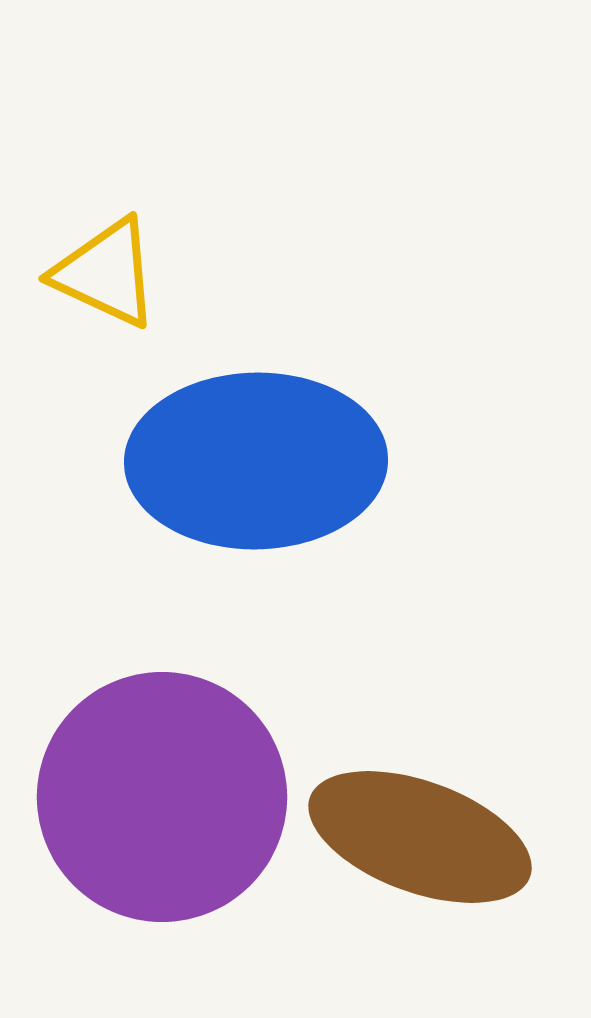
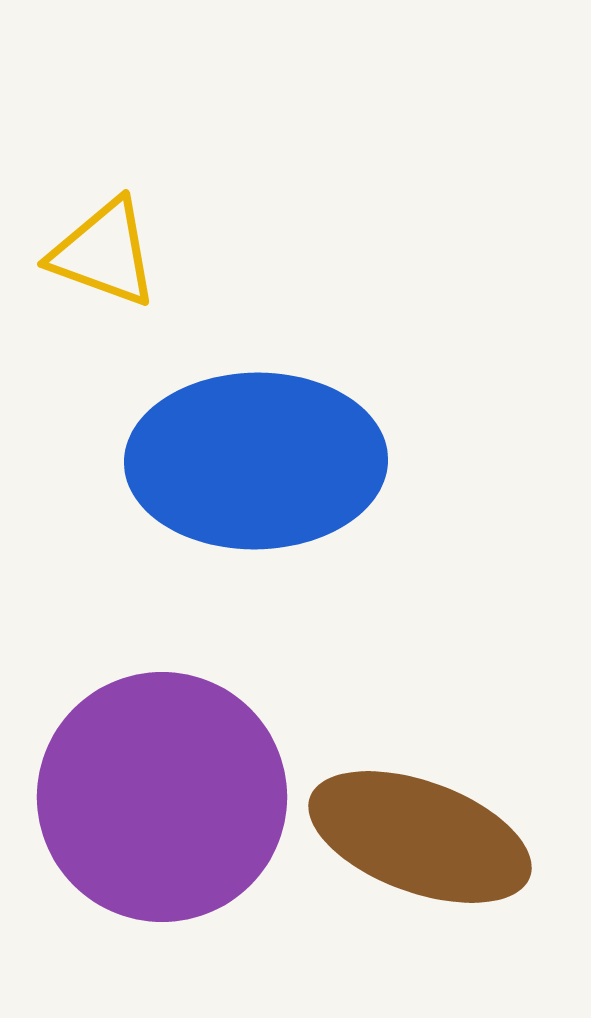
yellow triangle: moved 2 px left, 20 px up; rotated 5 degrees counterclockwise
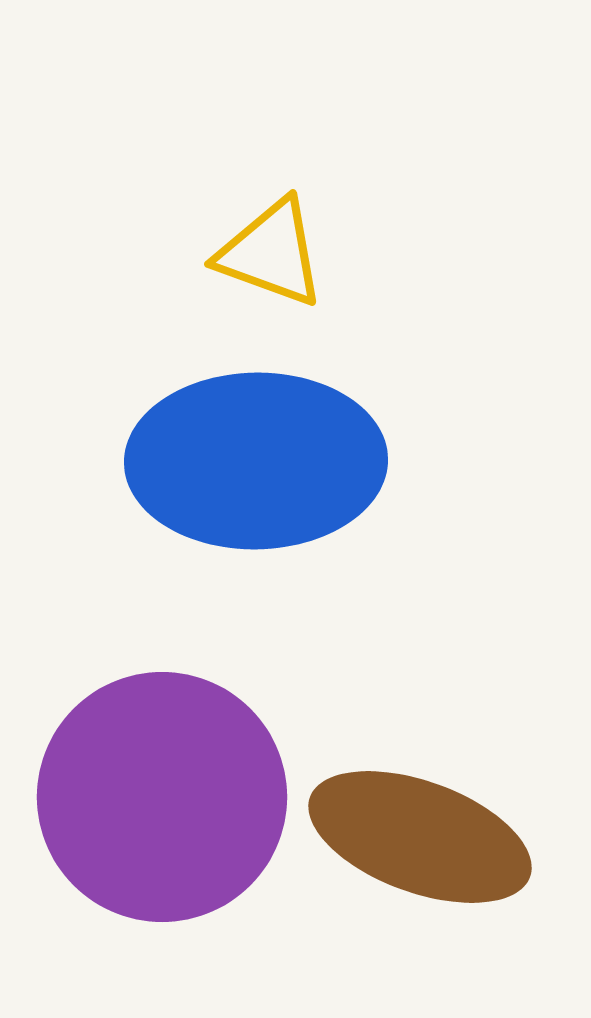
yellow triangle: moved 167 px right
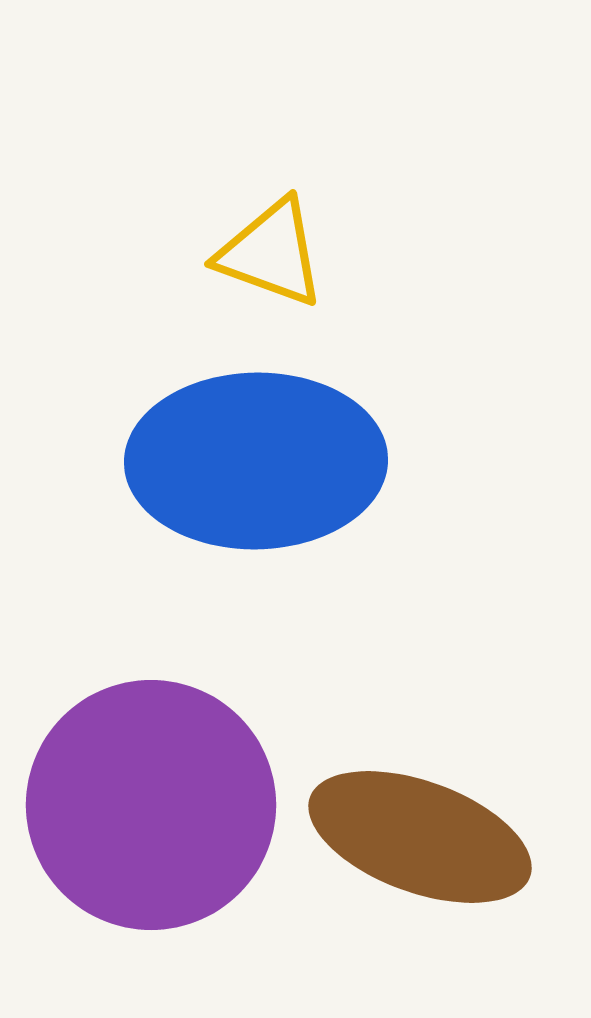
purple circle: moved 11 px left, 8 px down
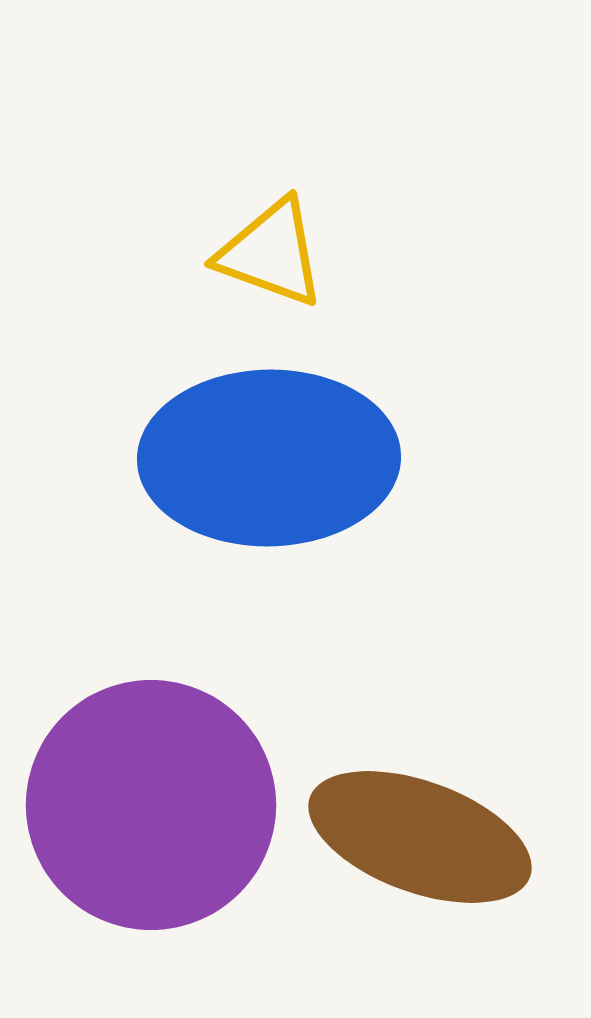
blue ellipse: moved 13 px right, 3 px up
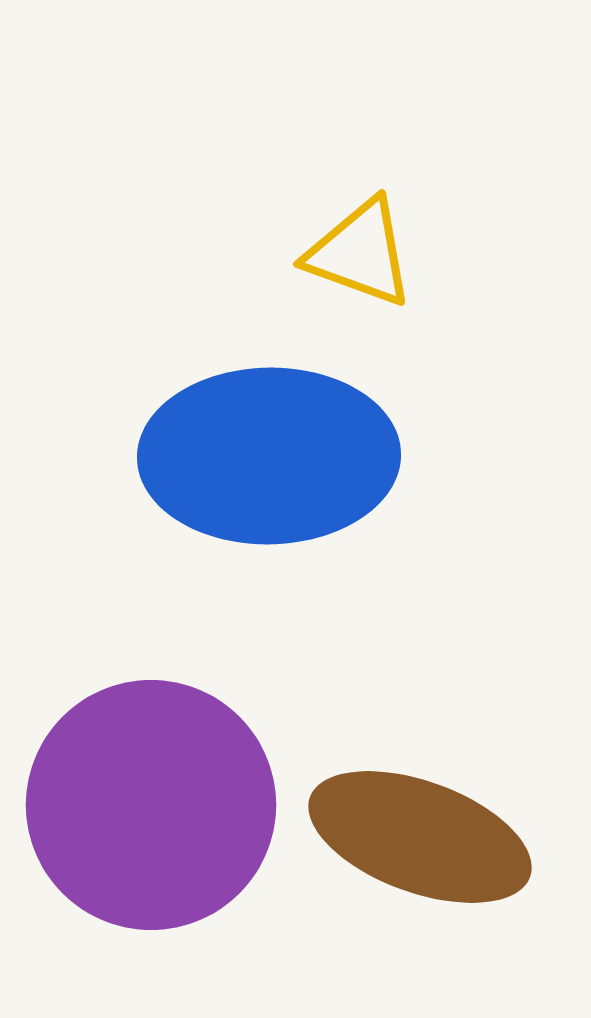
yellow triangle: moved 89 px right
blue ellipse: moved 2 px up
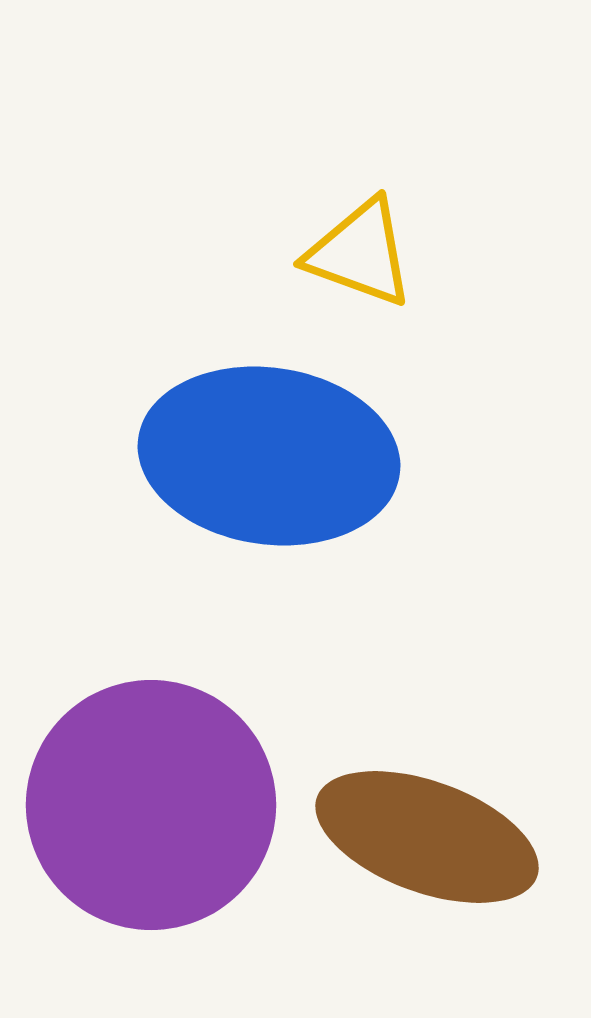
blue ellipse: rotated 9 degrees clockwise
brown ellipse: moved 7 px right
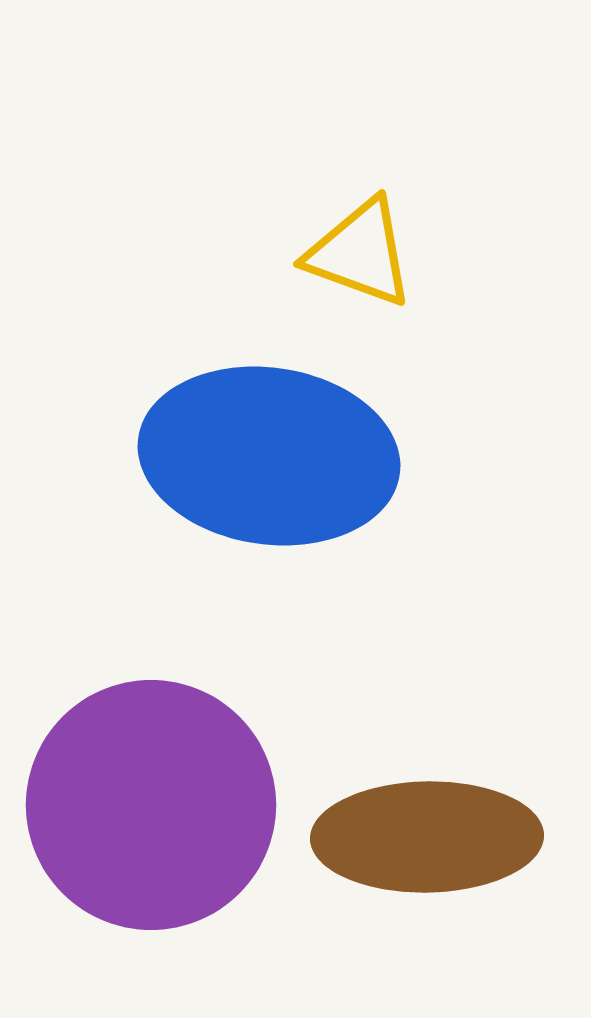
brown ellipse: rotated 21 degrees counterclockwise
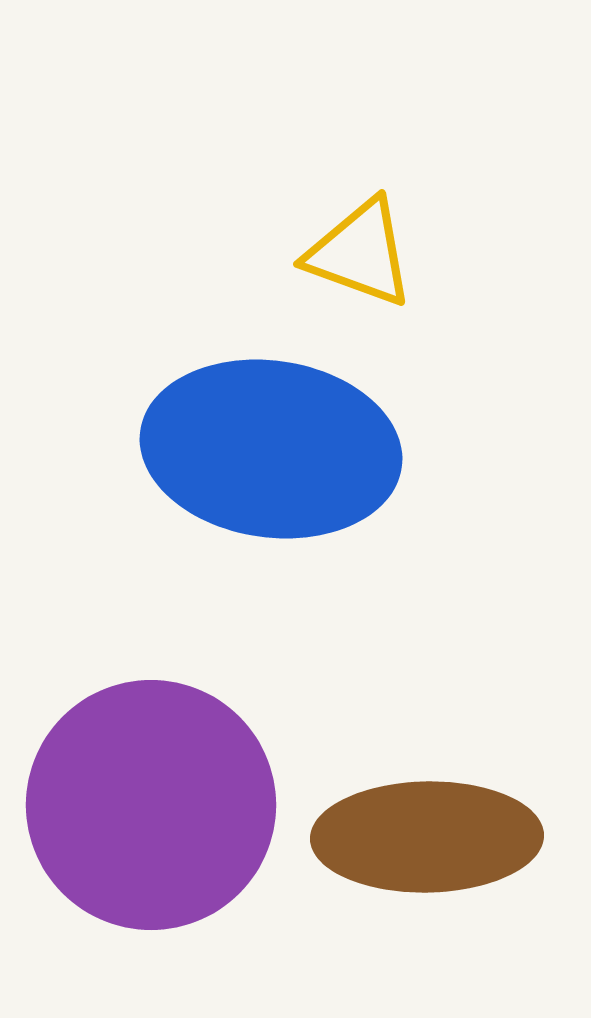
blue ellipse: moved 2 px right, 7 px up
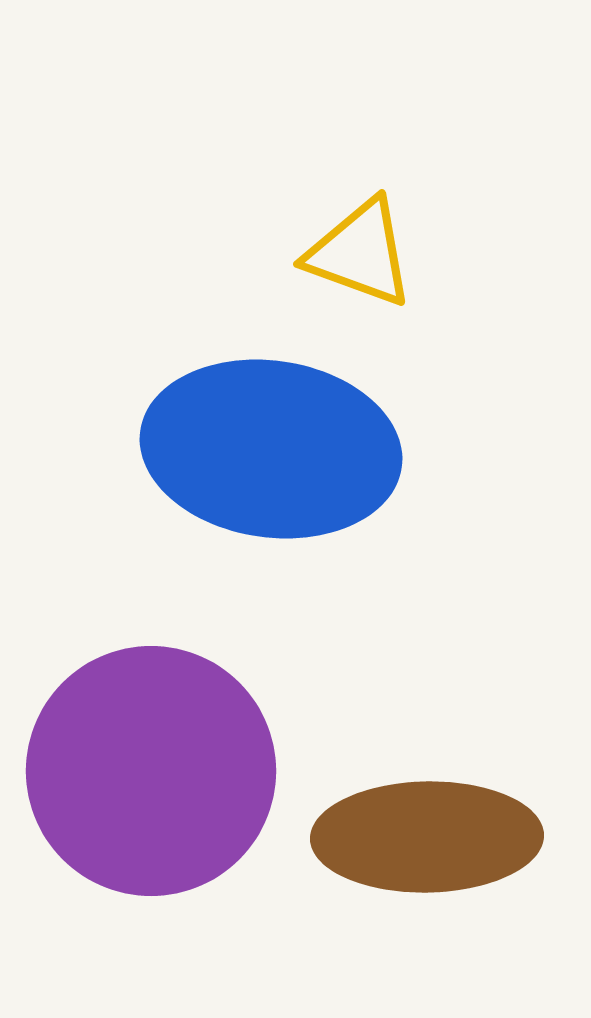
purple circle: moved 34 px up
